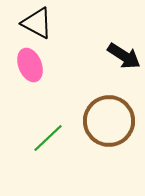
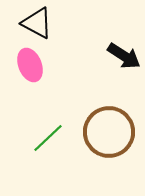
brown circle: moved 11 px down
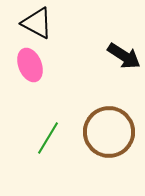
green line: rotated 16 degrees counterclockwise
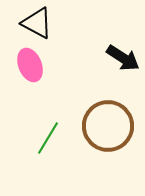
black arrow: moved 1 px left, 2 px down
brown circle: moved 1 px left, 6 px up
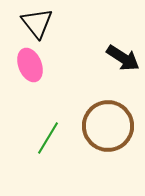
black triangle: rotated 24 degrees clockwise
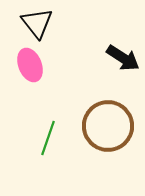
green line: rotated 12 degrees counterclockwise
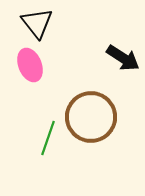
brown circle: moved 17 px left, 9 px up
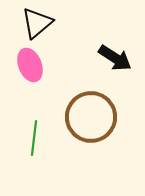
black triangle: rotated 28 degrees clockwise
black arrow: moved 8 px left
green line: moved 14 px left; rotated 12 degrees counterclockwise
